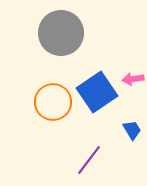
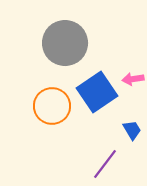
gray circle: moved 4 px right, 10 px down
orange circle: moved 1 px left, 4 px down
purple line: moved 16 px right, 4 px down
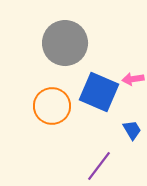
blue square: moved 2 px right; rotated 33 degrees counterclockwise
purple line: moved 6 px left, 2 px down
